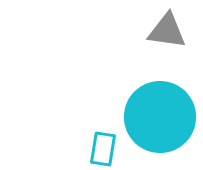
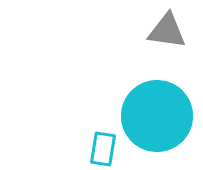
cyan circle: moved 3 px left, 1 px up
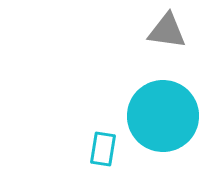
cyan circle: moved 6 px right
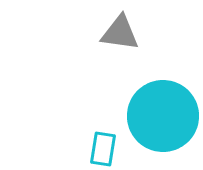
gray triangle: moved 47 px left, 2 px down
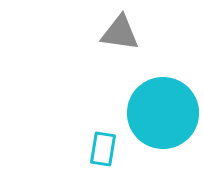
cyan circle: moved 3 px up
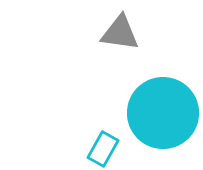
cyan rectangle: rotated 20 degrees clockwise
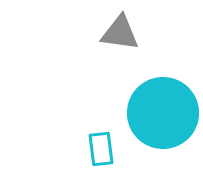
cyan rectangle: moved 2 px left; rotated 36 degrees counterclockwise
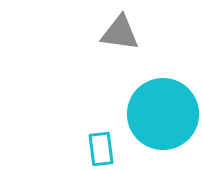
cyan circle: moved 1 px down
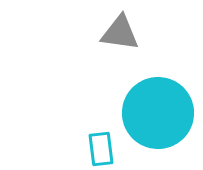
cyan circle: moved 5 px left, 1 px up
